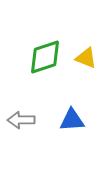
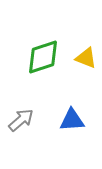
green diamond: moved 2 px left
gray arrow: rotated 140 degrees clockwise
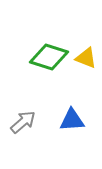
green diamond: moved 6 px right; rotated 36 degrees clockwise
gray arrow: moved 2 px right, 2 px down
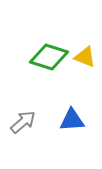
yellow triangle: moved 1 px left, 1 px up
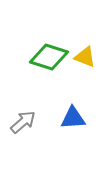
blue triangle: moved 1 px right, 2 px up
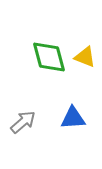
green diamond: rotated 57 degrees clockwise
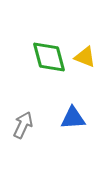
gray arrow: moved 3 px down; rotated 24 degrees counterclockwise
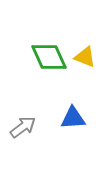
green diamond: rotated 9 degrees counterclockwise
gray arrow: moved 2 px down; rotated 28 degrees clockwise
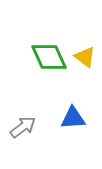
yellow triangle: rotated 15 degrees clockwise
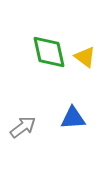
green diamond: moved 5 px up; rotated 12 degrees clockwise
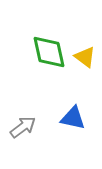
blue triangle: rotated 16 degrees clockwise
